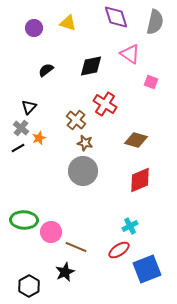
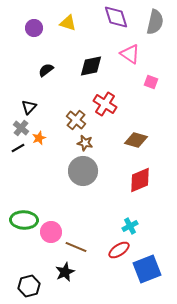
black hexagon: rotated 15 degrees clockwise
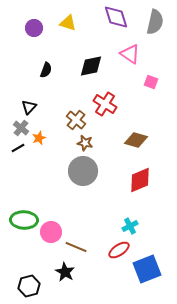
black semicircle: rotated 147 degrees clockwise
black star: rotated 18 degrees counterclockwise
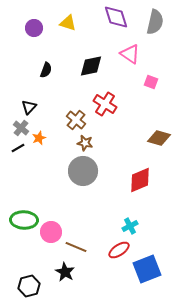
brown diamond: moved 23 px right, 2 px up
